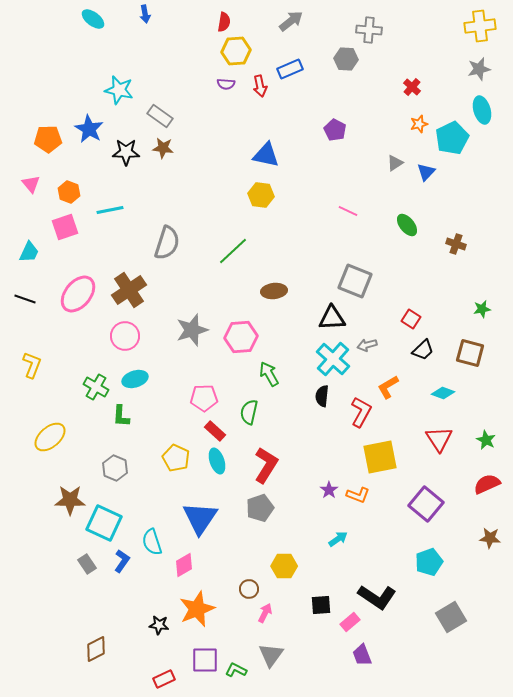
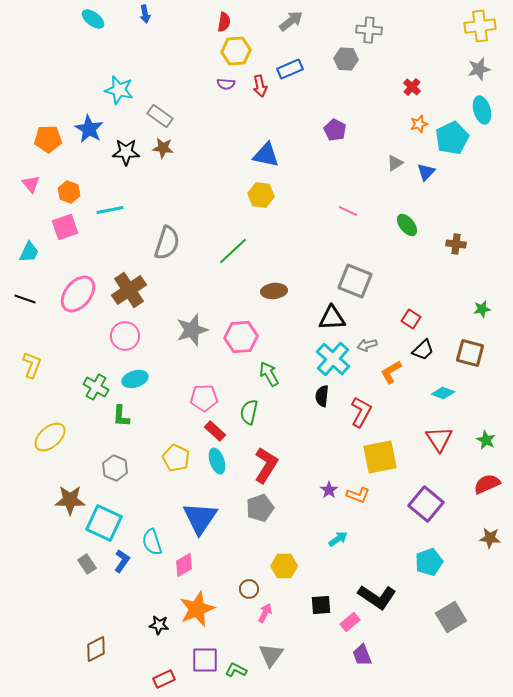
brown cross at (456, 244): rotated 12 degrees counterclockwise
orange L-shape at (388, 387): moved 3 px right, 15 px up
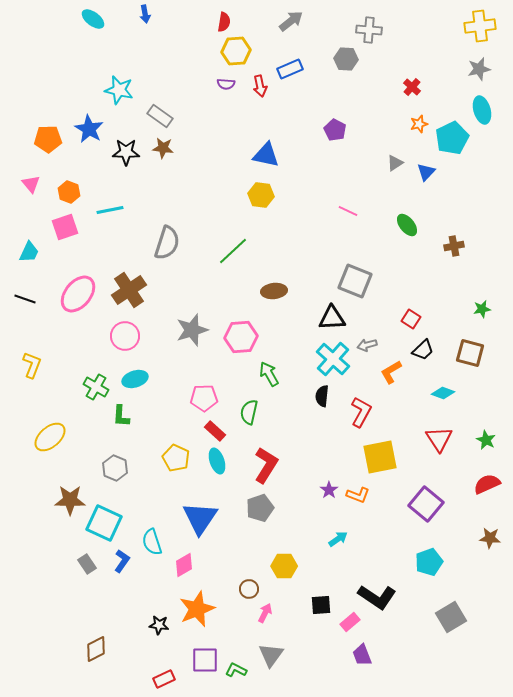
brown cross at (456, 244): moved 2 px left, 2 px down; rotated 18 degrees counterclockwise
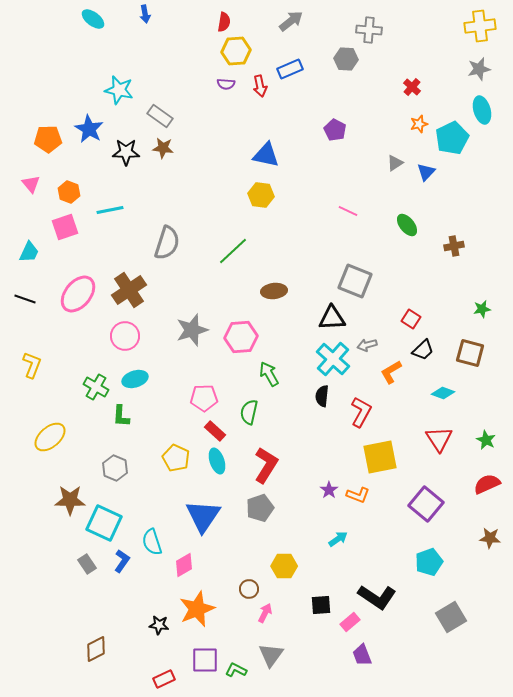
blue triangle at (200, 518): moved 3 px right, 2 px up
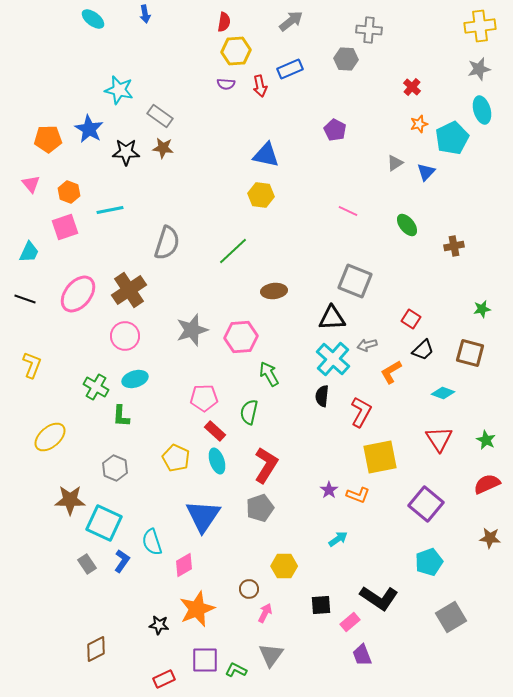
black L-shape at (377, 597): moved 2 px right, 1 px down
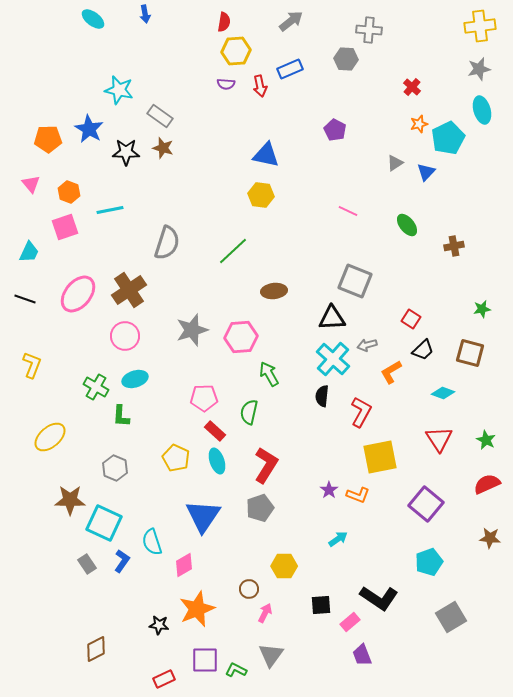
cyan pentagon at (452, 138): moved 4 px left
brown star at (163, 148): rotated 10 degrees clockwise
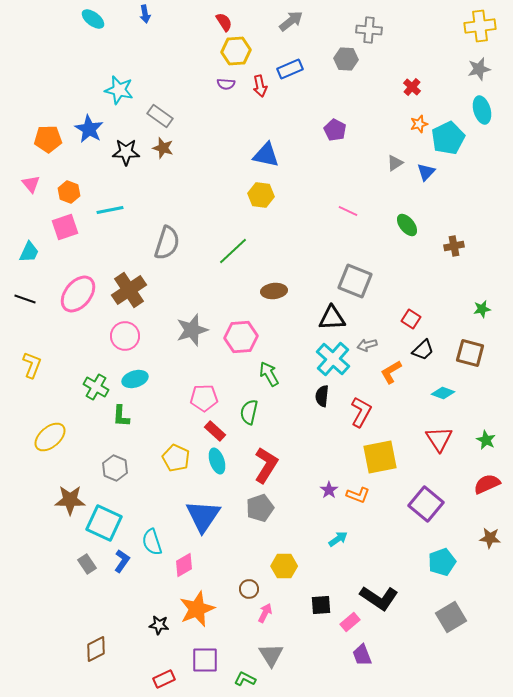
red semicircle at (224, 22): rotated 42 degrees counterclockwise
cyan pentagon at (429, 562): moved 13 px right
gray triangle at (271, 655): rotated 8 degrees counterclockwise
green L-shape at (236, 670): moved 9 px right, 9 px down
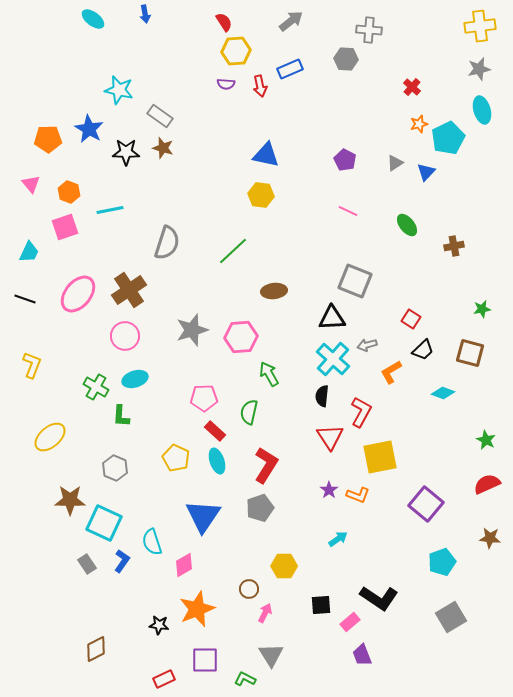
purple pentagon at (335, 130): moved 10 px right, 30 px down
red triangle at (439, 439): moved 109 px left, 2 px up
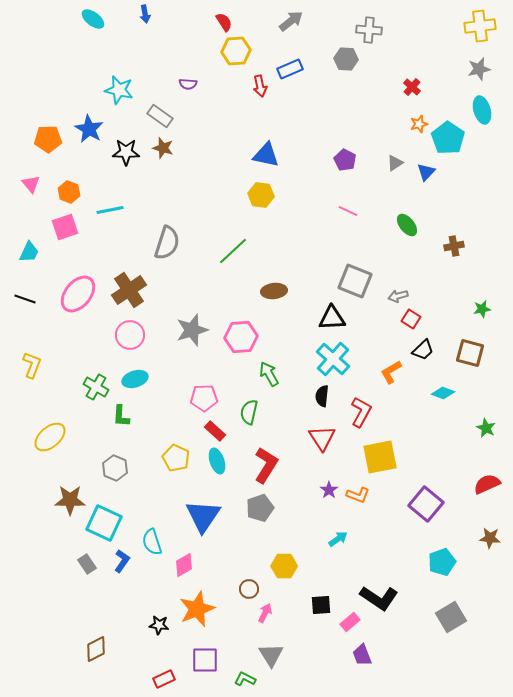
purple semicircle at (226, 84): moved 38 px left
cyan pentagon at (448, 138): rotated 12 degrees counterclockwise
pink circle at (125, 336): moved 5 px right, 1 px up
gray arrow at (367, 345): moved 31 px right, 49 px up
red triangle at (330, 437): moved 8 px left, 1 px down
green star at (486, 440): moved 12 px up
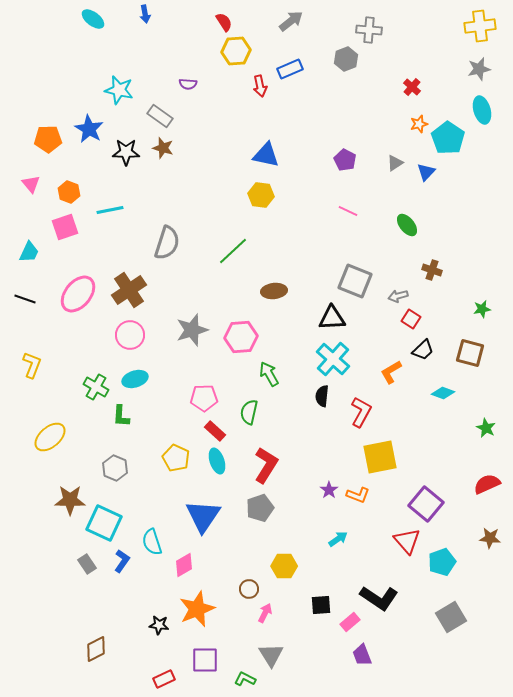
gray hexagon at (346, 59): rotated 25 degrees counterclockwise
brown cross at (454, 246): moved 22 px left, 24 px down; rotated 30 degrees clockwise
red triangle at (322, 438): moved 85 px right, 103 px down; rotated 8 degrees counterclockwise
